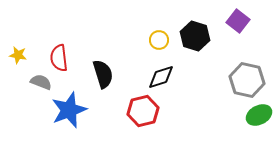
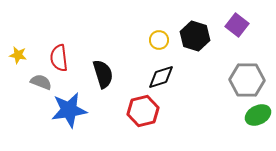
purple square: moved 1 px left, 4 px down
gray hexagon: rotated 12 degrees counterclockwise
blue star: rotated 12 degrees clockwise
green ellipse: moved 1 px left
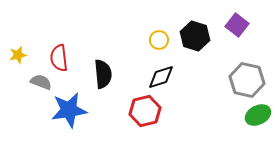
yellow star: rotated 24 degrees counterclockwise
black semicircle: rotated 12 degrees clockwise
gray hexagon: rotated 12 degrees clockwise
red hexagon: moved 2 px right
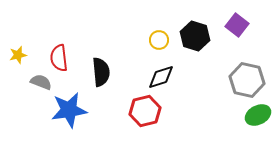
black semicircle: moved 2 px left, 2 px up
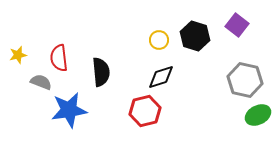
gray hexagon: moved 2 px left
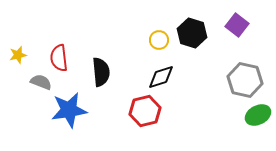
black hexagon: moved 3 px left, 3 px up
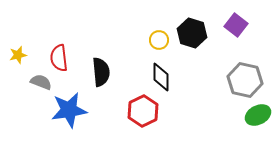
purple square: moved 1 px left
black diamond: rotated 72 degrees counterclockwise
red hexagon: moved 2 px left; rotated 12 degrees counterclockwise
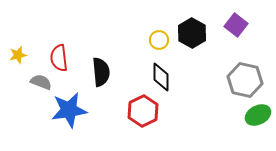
black hexagon: rotated 12 degrees clockwise
